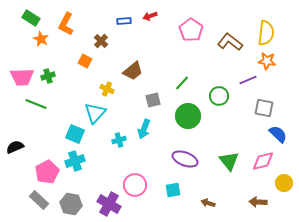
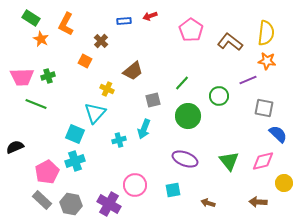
gray rectangle at (39, 200): moved 3 px right
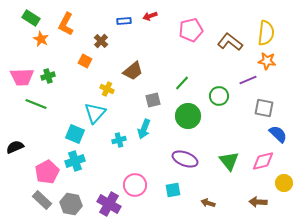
pink pentagon at (191, 30): rotated 25 degrees clockwise
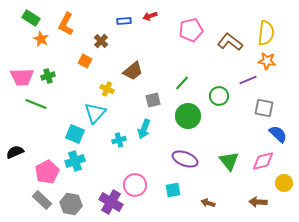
black semicircle at (15, 147): moved 5 px down
purple cross at (109, 204): moved 2 px right, 2 px up
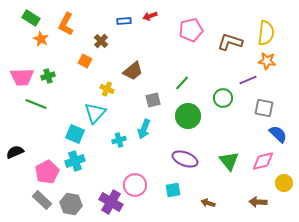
brown L-shape at (230, 42): rotated 20 degrees counterclockwise
green circle at (219, 96): moved 4 px right, 2 px down
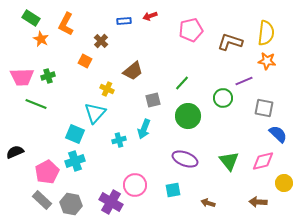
purple line at (248, 80): moved 4 px left, 1 px down
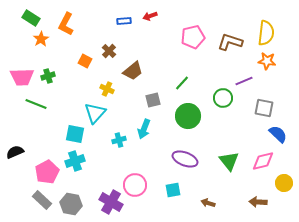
pink pentagon at (191, 30): moved 2 px right, 7 px down
orange star at (41, 39): rotated 14 degrees clockwise
brown cross at (101, 41): moved 8 px right, 10 px down
cyan square at (75, 134): rotated 12 degrees counterclockwise
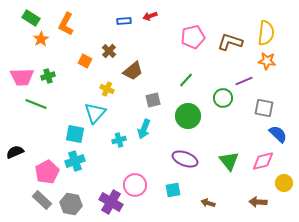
green line at (182, 83): moved 4 px right, 3 px up
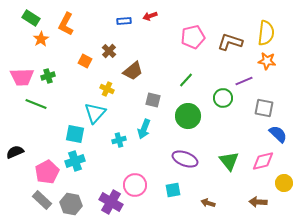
gray square at (153, 100): rotated 28 degrees clockwise
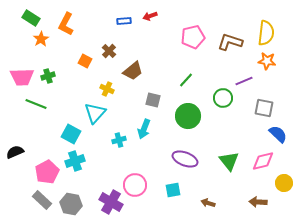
cyan square at (75, 134): moved 4 px left; rotated 18 degrees clockwise
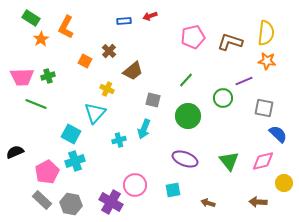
orange L-shape at (66, 24): moved 3 px down
